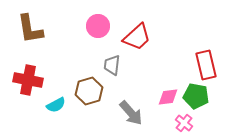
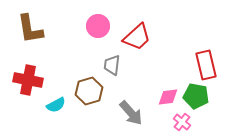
pink cross: moved 2 px left, 1 px up
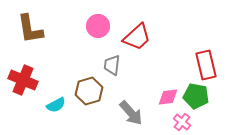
red cross: moved 5 px left; rotated 12 degrees clockwise
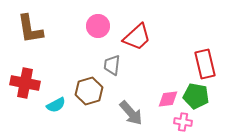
red rectangle: moved 1 px left, 1 px up
red cross: moved 2 px right, 3 px down; rotated 12 degrees counterclockwise
pink diamond: moved 2 px down
pink cross: moved 1 px right; rotated 30 degrees counterclockwise
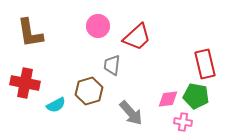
brown L-shape: moved 4 px down
